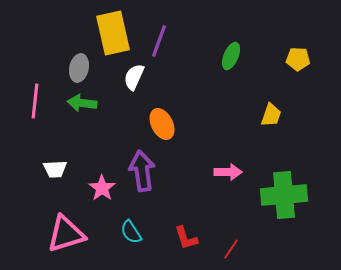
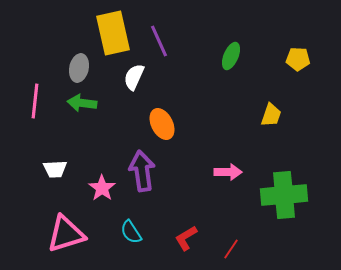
purple line: rotated 44 degrees counterclockwise
red L-shape: rotated 76 degrees clockwise
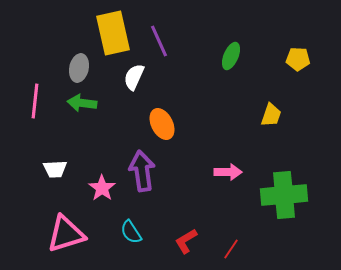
red L-shape: moved 3 px down
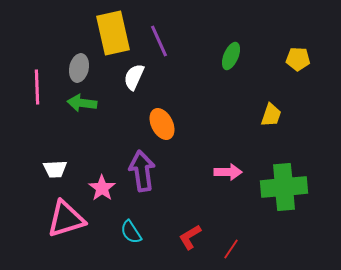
pink line: moved 2 px right, 14 px up; rotated 8 degrees counterclockwise
green cross: moved 8 px up
pink triangle: moved 15 px up
red L-shape: moved 4 px right, 4 px up
